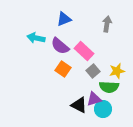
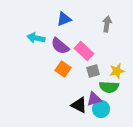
gray square: rotated 24 degrees clockwise
cyan circle: moved 2 px left
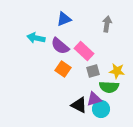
yellow star: rotated 21 degrees clockwise
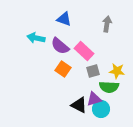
blue triangle: rotated 42 degrees clockwise
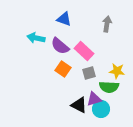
gray square: moved 4 px left, 2 px down
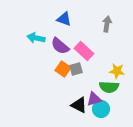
gray square: moved 13 px left, 4 px up
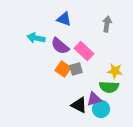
yellow star: moved 2 px left
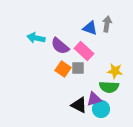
blue triangle: moved 26 px right, 9 px down
gray square: moved 2 px right, 1 px up; rotated 16 degrees clockwise
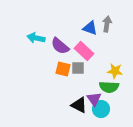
orange square: rotated 21 degrees counterclockwise
purple triangle: rotated 49 degrees counterclockwise
